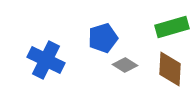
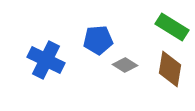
green rectangle: rotated 48 degrees clockwise
blue pentagon: moved 5 px left, 2 px down; rotated 12 degrees clockwise
brown diamond: rotated 6 degrees clockwise
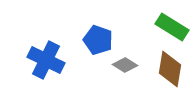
blue pentagon: rotated 24 degrees clockwise
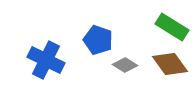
brown diamond: moved 5 px up; rotated 45 degrees counterclockwise
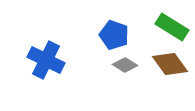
blue pentagon: moved 16 px right, 5 px up
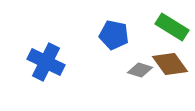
blue pentagon: rotated 8 degrees counterclockwise
blue cross: moved 2 px down
gray diamond: moved 15 px right, 5 px down; rotated 15 degrees counterclockwise
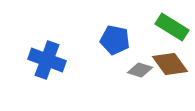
blue pentagon: moved 1 px right, 5 px down
blue cross: moved 1 px right, 2 px up; rotated 6 degrees counterclockwise
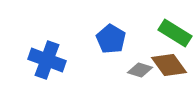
green rectangle: moved 3 px right, 6 px down
blue pentagon: moved 4 px left, 1 px up; rotated 20 degrees clockwise
brown diamond: moved 1 px left, 1 px down
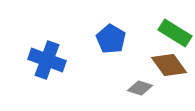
gray diamond: moved 18 px down
